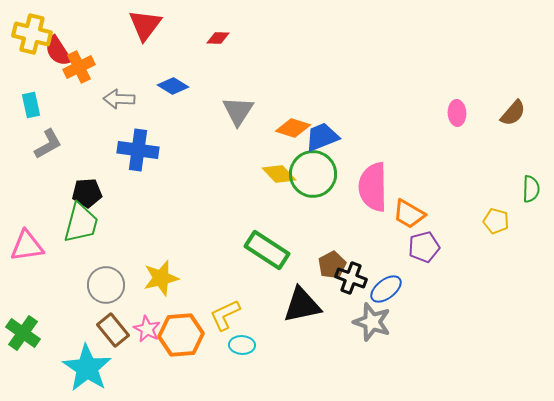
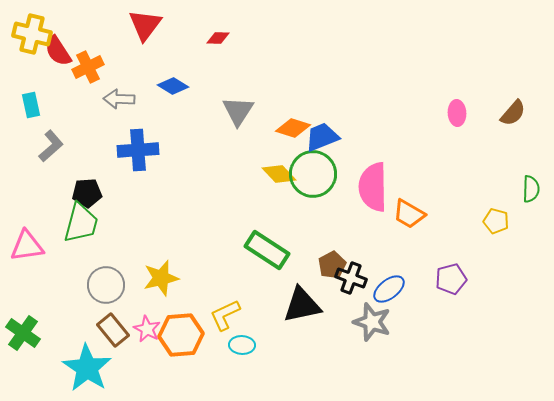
orange cross: moved 9 px right
gray L-shape: moved 3 px right, 2 px down; rotated 12 degrees counterclockwise
blue cross: rotated 12 degrees counterclockwise
purple pentagon: moved 27 px right, 32 px down
blue ellipse: moved 3 px right
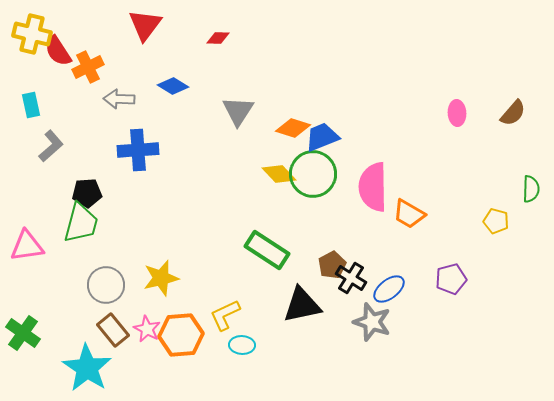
black cross: rotated 12 degrees clockwise
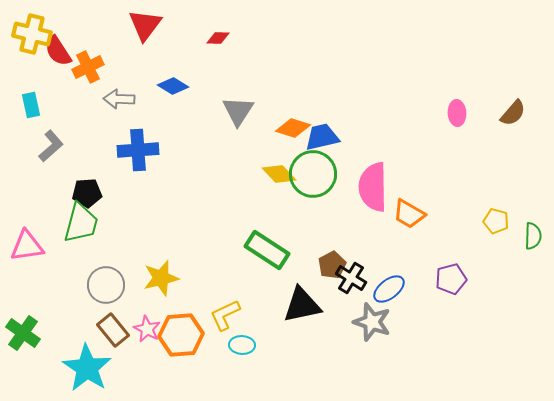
blue trapezoid: rotated 9 degrees clockwise
green semicircle: moved 2 px right, 47 px down
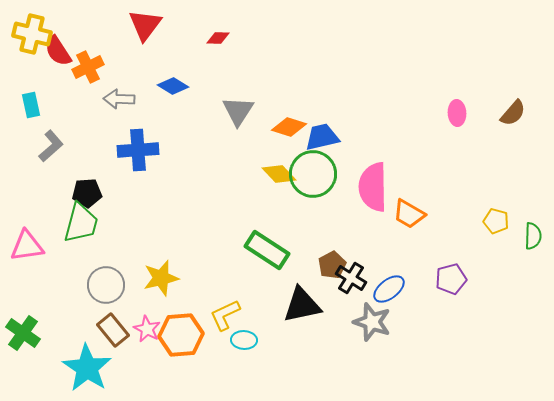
orange diamond: moved 4 px left, 1 px up
cyan ellipse: moved 2 px right, 5 px up
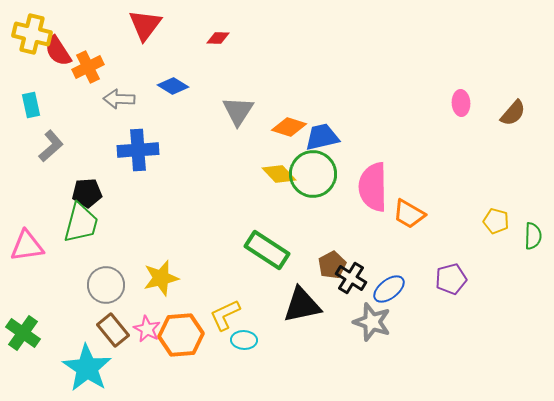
pink ellipse: moved 4 px right, 10 px up
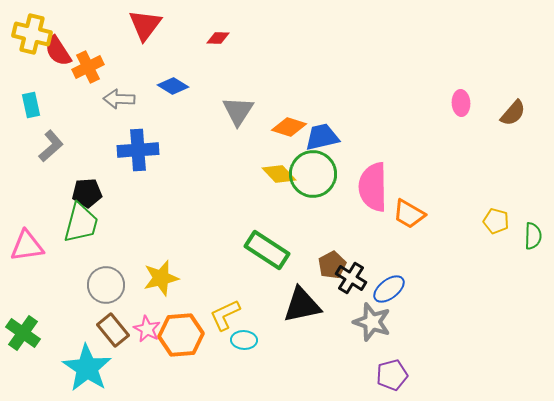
purple pentagon: moved 59 px left, 96 px down
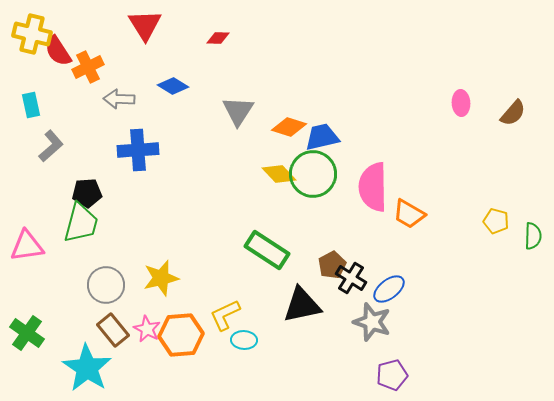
red triangle: rotated 9 degrees counterclockwise
green cross: moved 4 px right
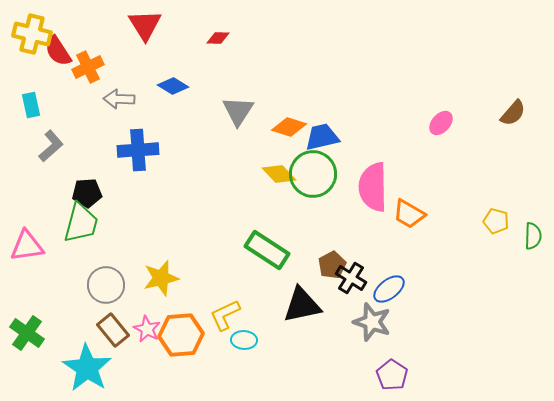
pink ellipse: moved 20 px left, 20 px down; rotated 45 degrees clockwise
purple pentagon: rotated 24 degrees counterclockwise
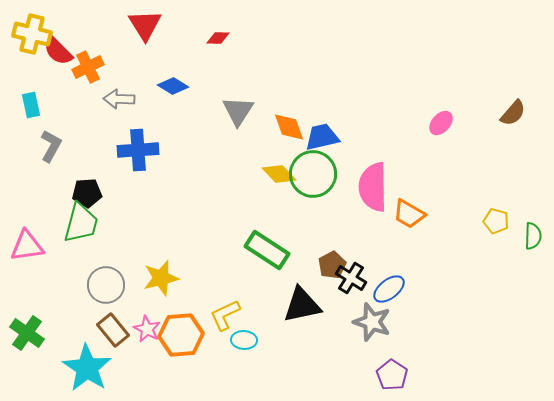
red semicircle: rotated 12 degrees counterclockwise
orange diamond: rotated 52 degrees clockwise
gray L-shape: rotated 20 degrees counterclockwise
